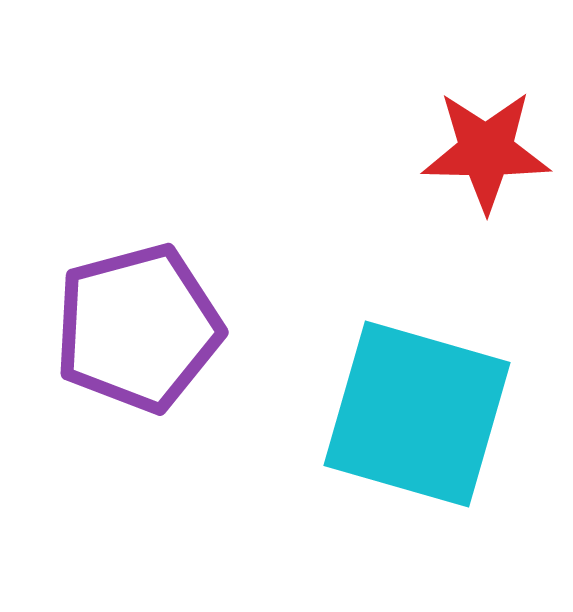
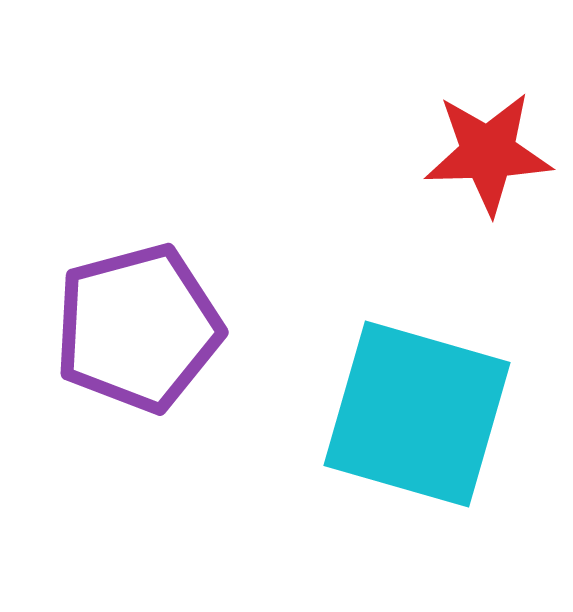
red star: moved 2 px right, 2 px down; rotated 3 degrees counterclockwise
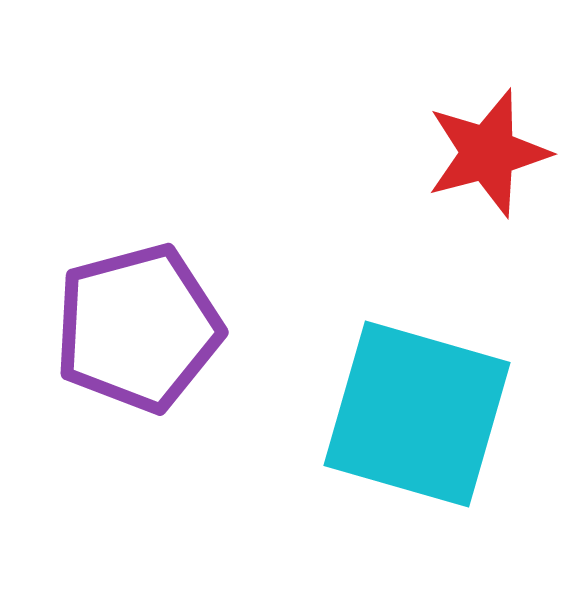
red star: rotated 13 degrees counterclockwise
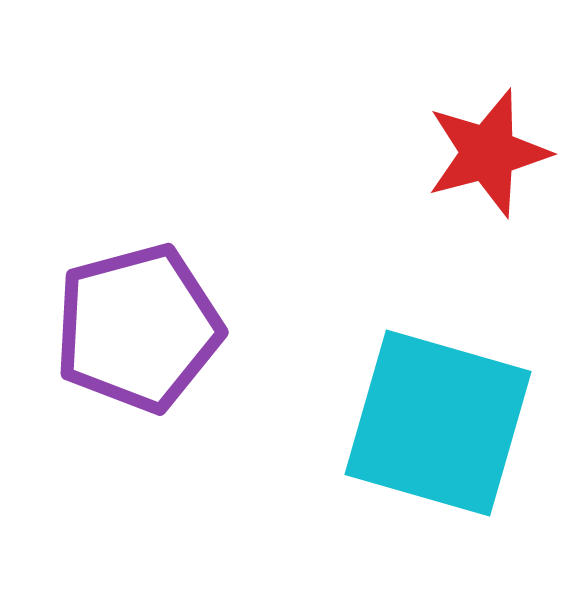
cyan square: moved 21 px right, 9 px down
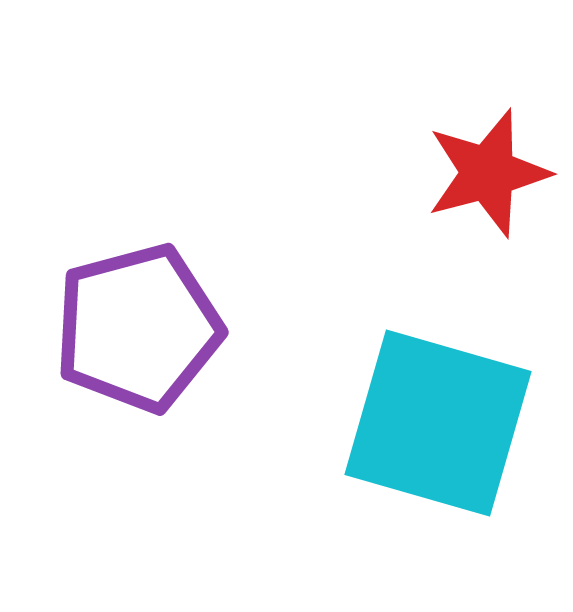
red star: moved 20 px down
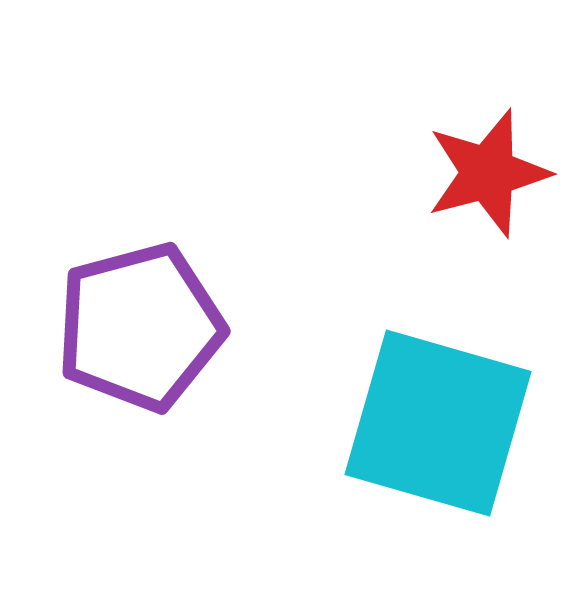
purple pentagon: moved 2 px right, 1 px up
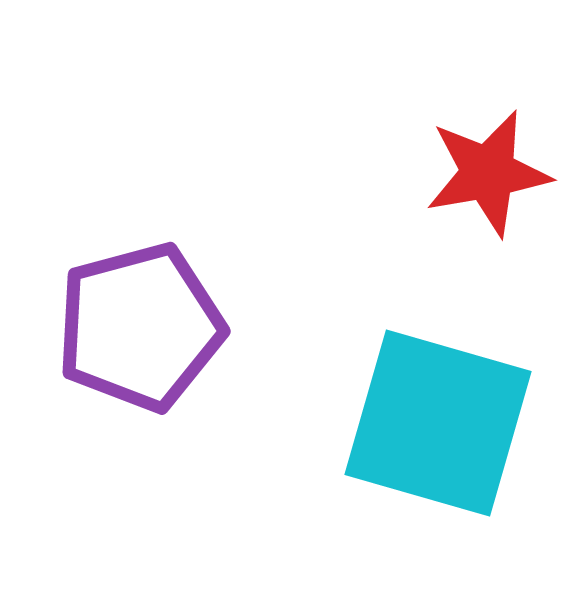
red star: rotated 5 degrees clockwise
